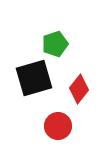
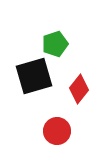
black square: moved 2 px up
red circle: moved 1 px left, 5 px down
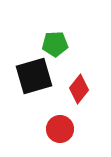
green pentagon: rotated 15 degrees clockwise
red circle: moved 3 px right, 2 px up
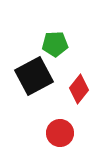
black square: rotated 12 degrees counterclockwise
red circle: moved 4 px down
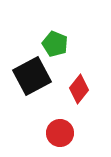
green pentagon: rotated 25 degrees clockwise
black square: moved 2 px left
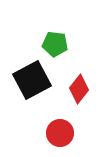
green pentagon: rotated 15 degrees counterclockwise
black square: moved 4 px down
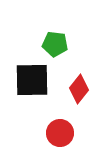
black square: rotated 27 degrees clockwise
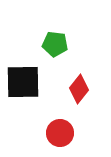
black square: moved 9 px left, 2 px down
